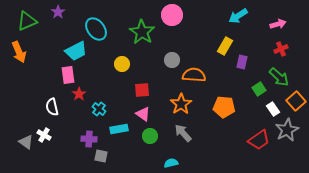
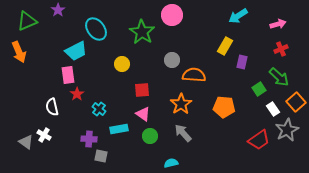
purple star: moved 2 px up
red star: moved 2 px left
orange square: moved 1 px down
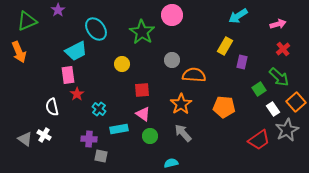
red cross: moved 2 px right; rotated 16 degrees counterclockwise
gray triangle: moved 1 px left, 3 px up
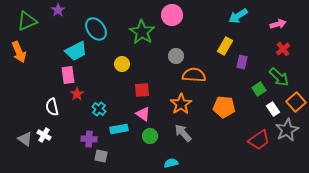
gray circle: moved 4 px right, 4 px up
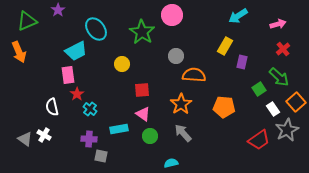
cyan cross: moved 9 px left
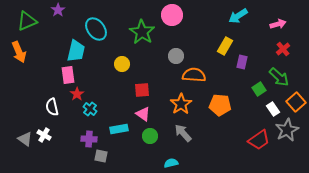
cyan trapezoid: rotated 50 degrees counterclockwise
orange pentagon: moved 4 px left, 2 px up
